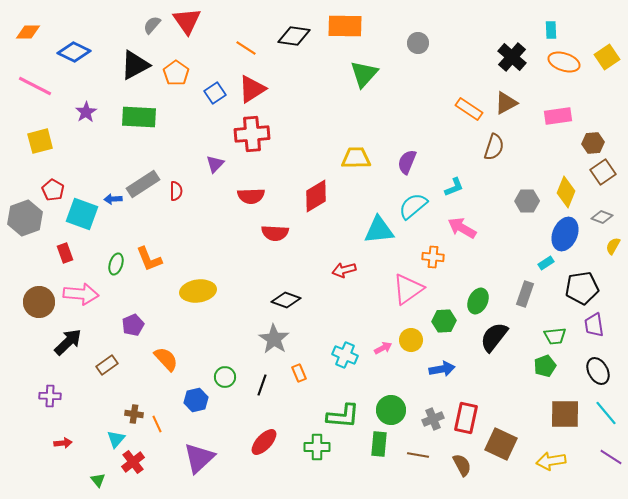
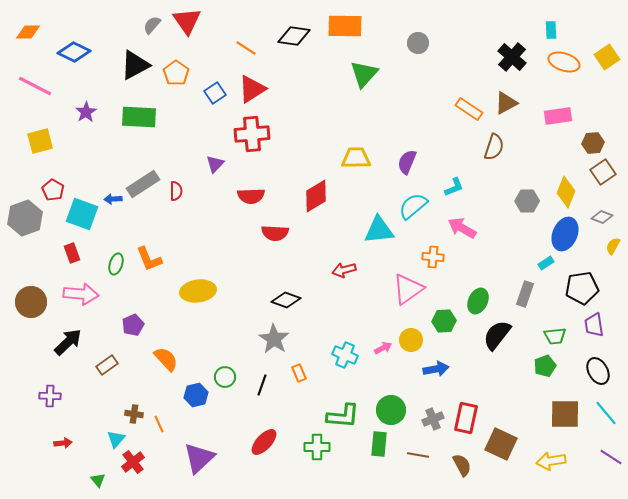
red rectangle at (65, 253): moved 7 px right
brown circle at (39, 302): moved 8 px left
black semicircle at (494, 337): moved 3 px right, 2 px up
blue arrow at (442, 369): moved 6 px left
blue hexagon at (196, 400): moved 5 px up
orange line at (157, 424): moved 2 px right
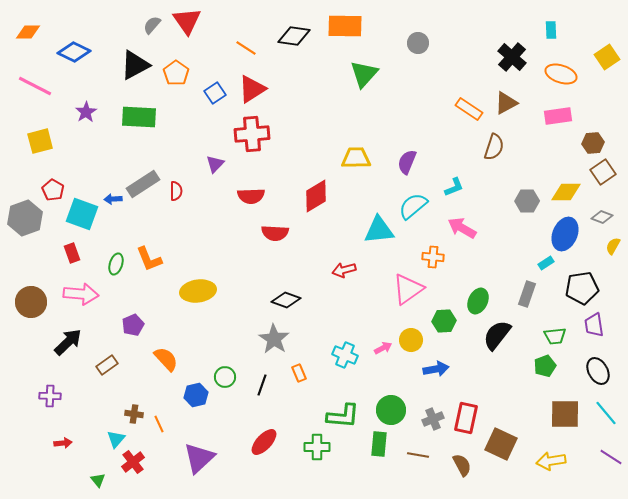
orange ellipse at (564, 62): moved 3 px left, 12 px down
yellow diamond at (566, 192): rotated 68 degrees clockwise
gray rectangle at (525, 294): moved 2 px right
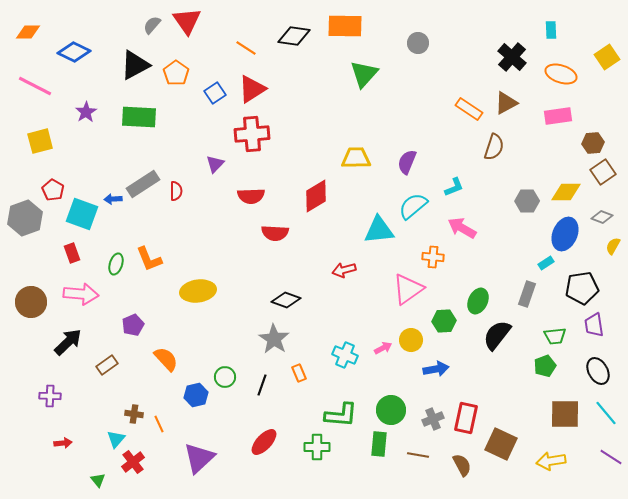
green L-shape at (343, 416): moved 2 px left, 1 px up
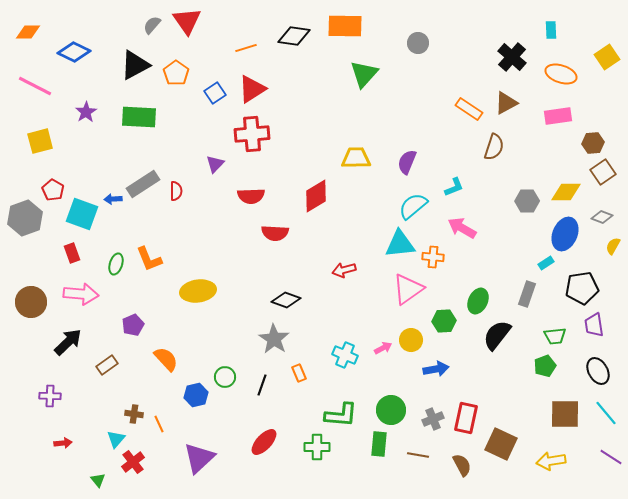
orange line at (246, 48): rotated 50 degrees counterclockwise
cyan triangle at (379, 230): moved 21 px right, 14 px down
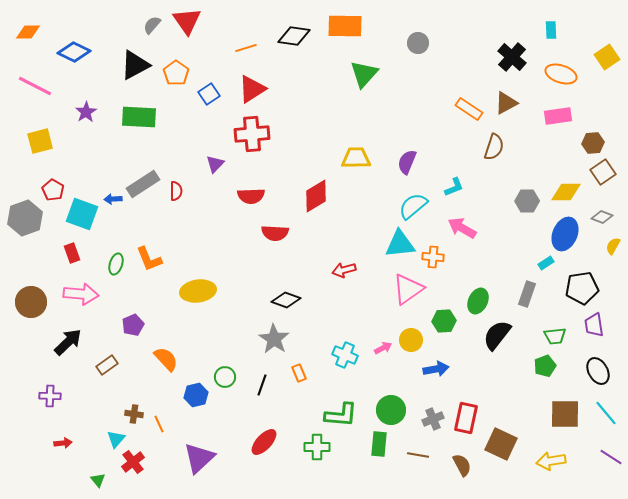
blue square at (215, 93): moved 6 px left, 1 px down
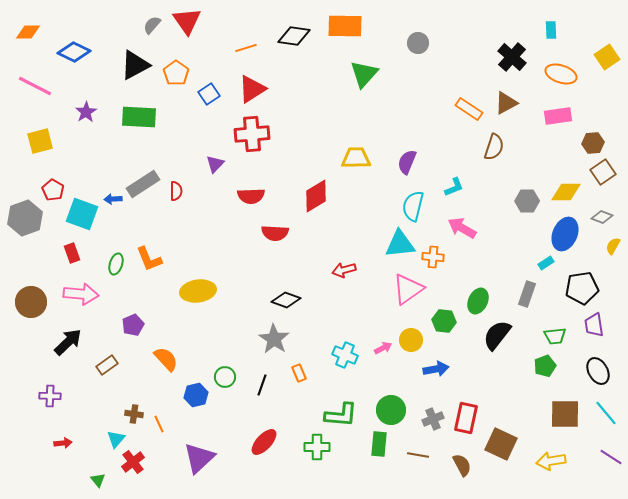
cyan semicircle at (413, 206): rotated 36 degrees counterclockwise
green hexagon at (444, 321): rotated 10 degrees clockwise
